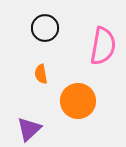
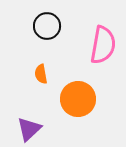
black circle: moved 2 px right, 2 px up
pink semicircle: moved 1 px up
orange circle: moved 2 px up
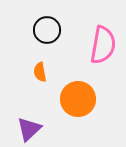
black circle: moved 4 px down
orange semicircle: moved 1 px left, 2 px up
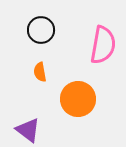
black circle: moved 6 px left
purple triangle: moved 1 px left, 1 px down; rotated 40 degrees counterclockwise
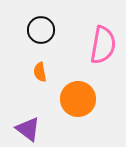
purple triangle: moved 1 px up
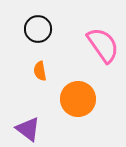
black circle: moved 3 px left, 1 px up
pink semicircle: rotated 45 degrees counterclockwise
orange semicircle: moved 1 px up
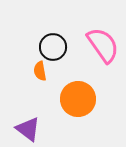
black circle: moved 15 px right, 18 px down
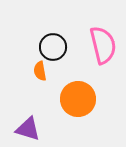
pink semicircle: rotated 21 degrees clockwise
purple triangle: rotated 20 degrees counterclockwise
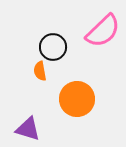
pink semicircle: moved 14 px up; rotated 60 degrees clockwise
orange circle: moved 1 px left
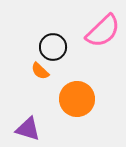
orange semicircle: rotated 36 degrees counterclockwise
